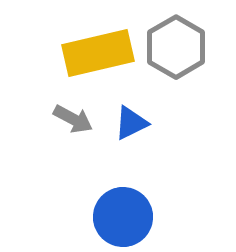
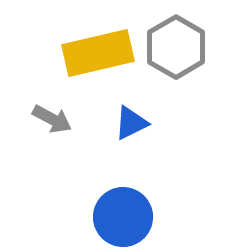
gray arrow: moved 21 px left
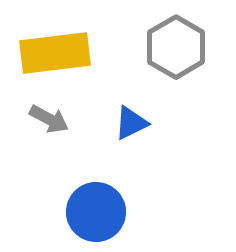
yellow rectangle: moved 43 px left; rotated 6 degrees clockwise
gray arrow: moved 3 px left
blue circle: moved 27 px left, 5 px up
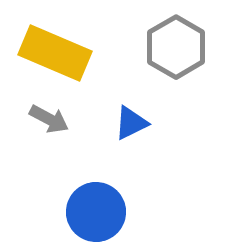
yellow rectangle: rotated 30 degrees clockwise
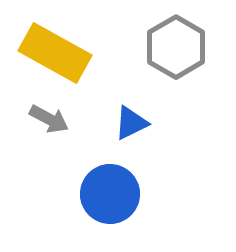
yellow rectangle: rotated 6 degrees clockwise
blue circle: moved 14 px right, 18 px up
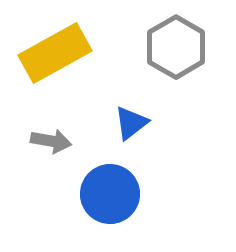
yellow rectangle: rotated 58 degrees counterclockwise
gray arrow: moved 2 px right, 22 px down; rotated 18 degrees counterclockwise
blue triangle: rotated 12 degrees counterclockwise
